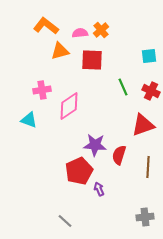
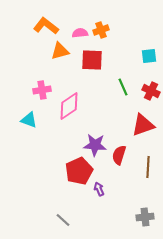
orange cross: rotated 21 degrees clockwise
gray line: moved 2 px left, 1 px up
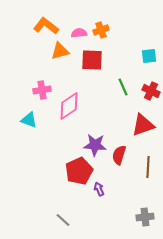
pink semicircle: moved 1 px left
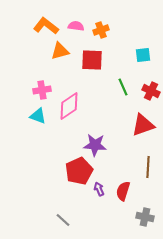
pink semicircle: moved 3 px left, 7 px up; rotated 14 degrees clockwise
cyan square: moved 6 px left, 1 px up
cyan triangle: moved 9 px right, 4 px up
red semicircle: moved 4 px right, 36 px down
gray cross: rotated 18 degrees clockwise
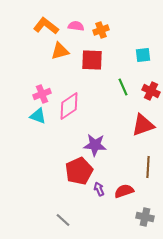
pink cross: moved 4 px down; rotated 12 degrees counterclockwise
red semicircle: moved 1 px right; rotated 54 degrees clockwise
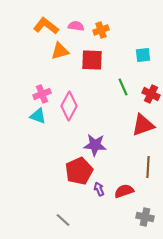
red cross: moved 3 px down
pink diamond: rotated 28 degrees counterclockwise
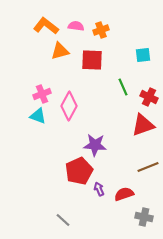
red cross: moved 2 px left, 3 px down
brown line: rotated 65 degrees clockwise
red semicircle: moved 3 px down
gray cross: moved 1 px left
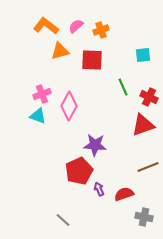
pink semicircle: rotated 49 degrees counterclockwise
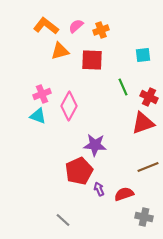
red triangle: moved 2 px up
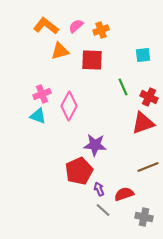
gray line: moved 40 px right, 10 px up
